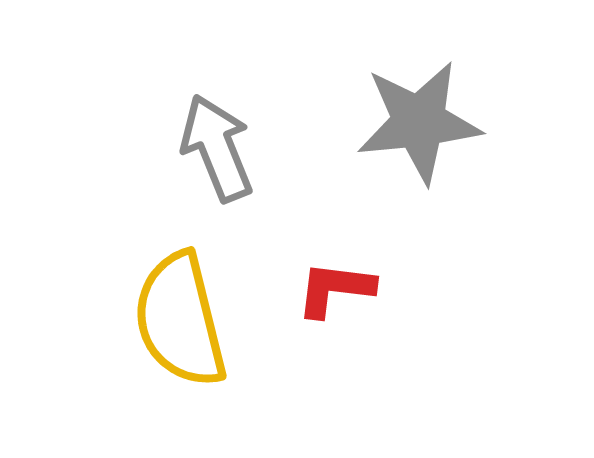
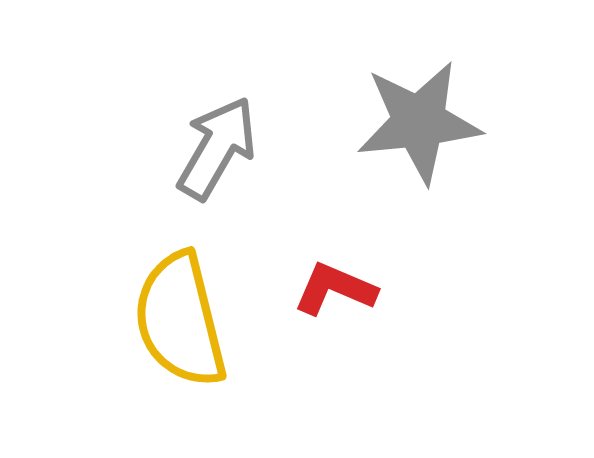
gray arrow: rotated 52 degrees clockwise
red L-shape: rotated 16 degrees clockwise
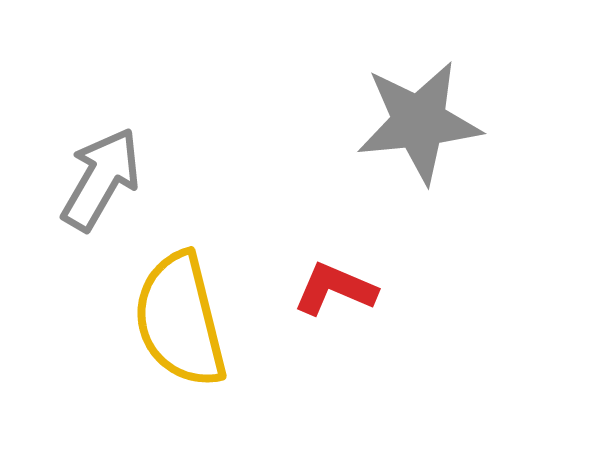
gray arrow: moved 116 px left, 31 px down
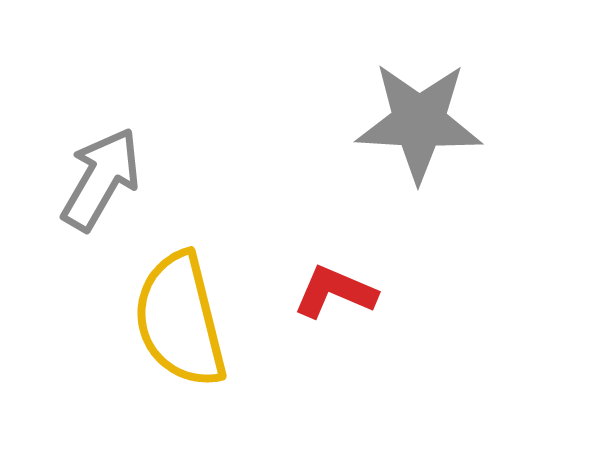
gray star: rotated 9 degrees clockwise
red L-shape: moved 3 px down
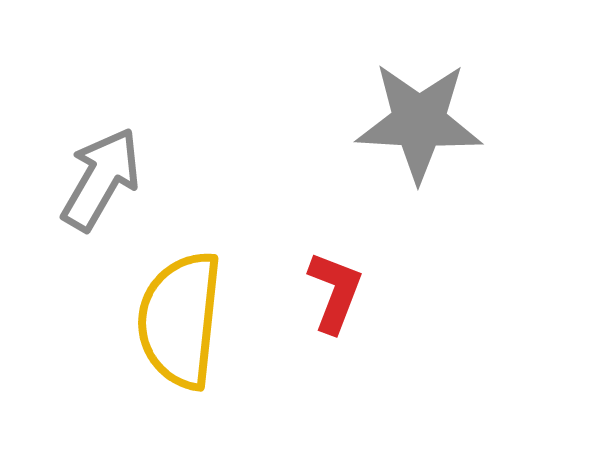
red L-shape: rotated 88 degrees clockwise
yellow semicircle: rotated 20 degrees clockwise
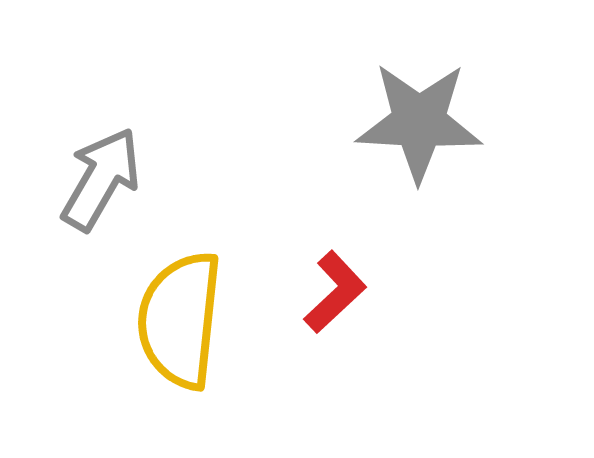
red L-shape: rotated 26 degrees clockwise
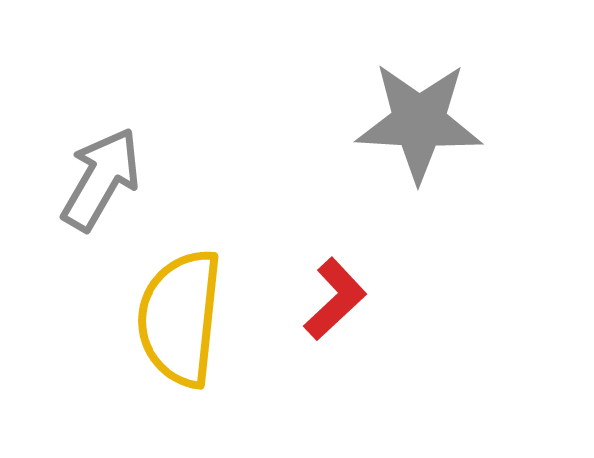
red L-shape: moved 7 px down
yellow semicircle: moved 2 px up
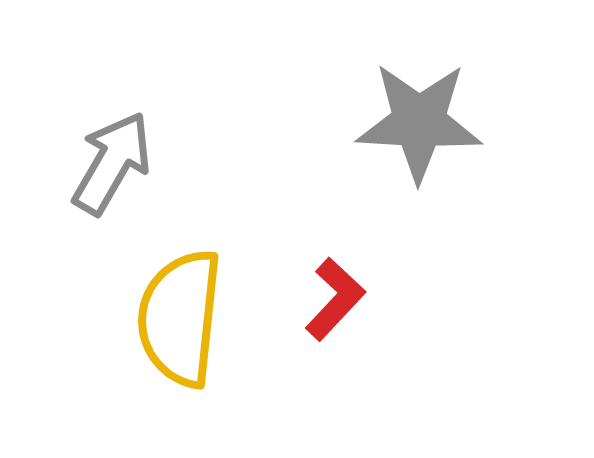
gray arrow: moved 11 px right, 16 px up
red L-shape: rotated 4 degrees counterclockwise
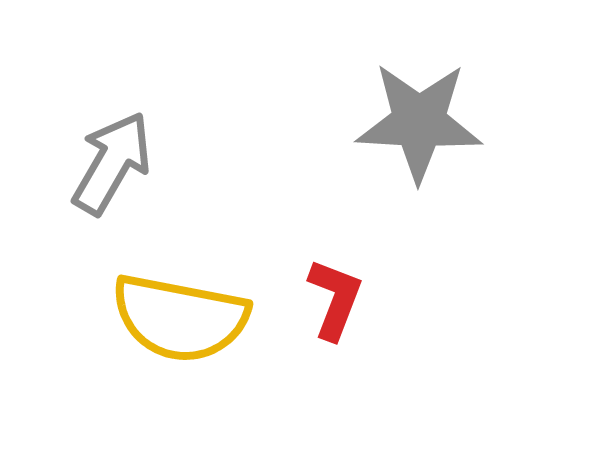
red L-shape: rotated 22 degrees counterclockwise
yellow semicircle: rotated 85 degrees counterclockwise
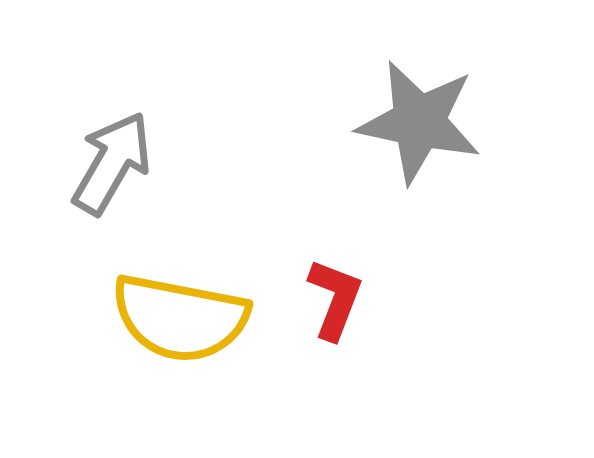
gray star: rotated 9 degrees clockwise
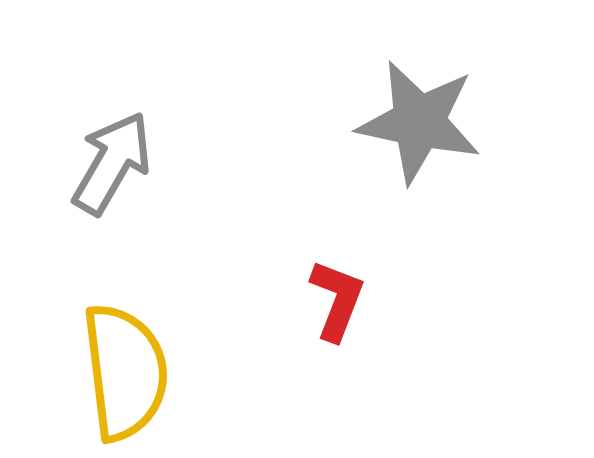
red L-shape: moved 2 px right, 1 px down
yellow semicircle: moved 55 px left, 54 px down; rotated 108 degrees counterclockwise
